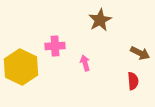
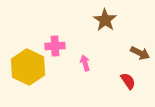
brown star: moved 5 px right; rotated 10 degrees counterclockwise
yellow hexagon: moved 7 px right
red semicircle: moved 5 px left; rotated 30 degrees counterclockwise
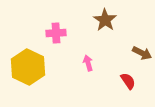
pink cross: moved 1 px right, 13 px up
brown arrow: moved 2 px right
pink arrow: moved 3 px right
